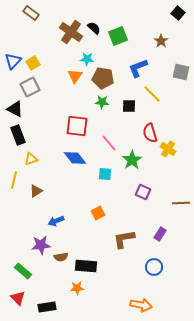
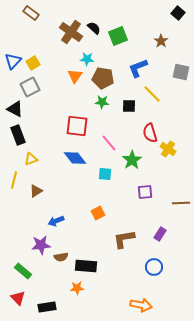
purple square at (143, 192): moved 2 px right; rotated 28 degrees counterclockwise
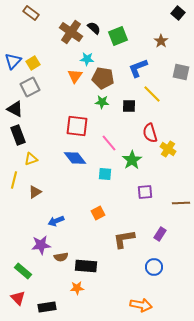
brown triangle at (36, 191): moved 1 px left, 1 px down
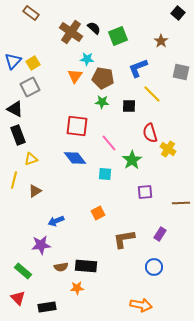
brown triangle at (35, 192): moved 1 px up
brown semicircle at (61, 257): moved 10 px down
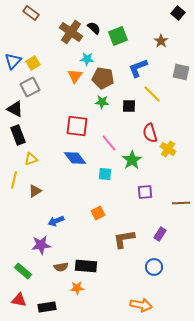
red triangle at (18, 298): moved 1 px right, 2 px down; rotated 35 degrees counterclockwise
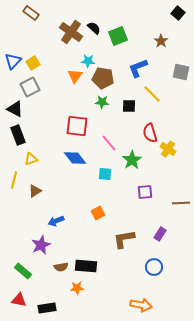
cyan star at (87, 59): moved 1 px right, 2 px down
purple star at (41, 245): rotated 18 degrees counterclockwise
black rectangle at (47, 307): moved 1 px down
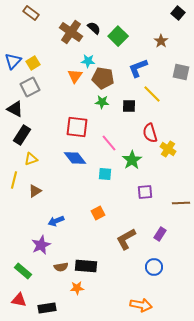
green square at (118, 36): rotated 24 degrees counterclockwise
red square at (77, 126): moved 1 px down
black rectangle at (18, 135): moved 4 px right; rotated 54 degrees clockwise
brown L-shape at (124, 239): moved 2 px right; rotated 20 degrees counterclockwise
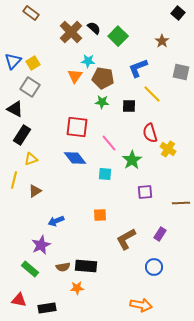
brown cross at (71, 32): rotated 10 degrees clockwise
brown star at (161, 41): moved 1 px right
gray square at (30, 87): rotated 30 degrees counterclockwise
orange square at (98, 213): moved 2 px right, 2 px down; rotated 24 degrees clockwise
brown semicircle at (61, 267): moved 2 px right
green rectangle at (23, 271): moved 7 px right, 2 px up
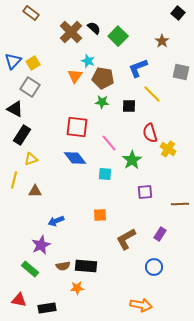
cyan star at (88, 61): rotated 16 degrees clockwise
brown triangle at (35, 191): rotated 32 degrees clockwise
brown line at (181, 203): moved 1 px left, 1 px down
brown semicircle at (63, 267): moved 1 px up
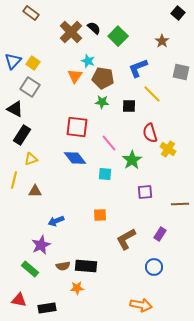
yellow square at (33, 63): rotated 24 degrees counterclockwise
